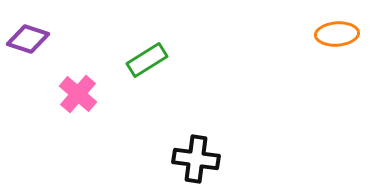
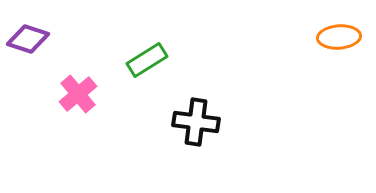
orange ellipse: moved 2 px right, 3 px down
pink cross: rotated 9 degrees clockwise
black cross: moved 37 px up
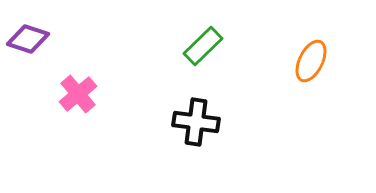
orange ellipse: moved 28 px left, 24 px down; rotated 60 degrees counterclockwise
green rectangle: moved 56 px right, 14 px up; rotated 12 degrees counterclockwise
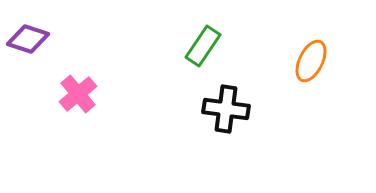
green rectangle: rotated 12 degrees counterclockwise
black cross: moved 30 px right, 13 px up
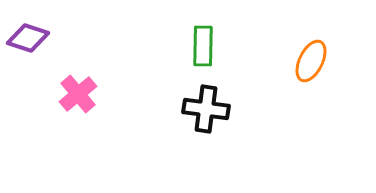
purple diamond: moved 1 px up
green rectangle: rotated 33 degrees counterclockwise
black cross: moved 20 px left
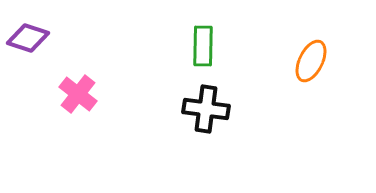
pink cross: rotated 12 degrees counterclockwise
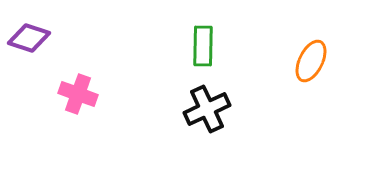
purple diamond: moved 1 px right
pink cross: rotated 18 degrees counterclockwise
black cross: moved 1 px right; rotated 33 degrees counterclockwise
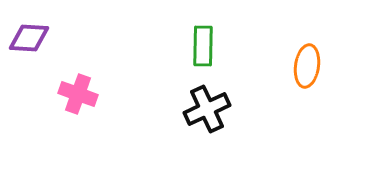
purple diamond: rotated 15 degrees counterclockwise
orange ellipse: moved 4 px left, 5 px down; rotated 18 degrees counterclockwise
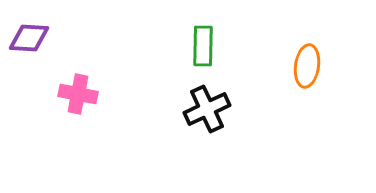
pink cross: rotated 9 degrees counterclockwise
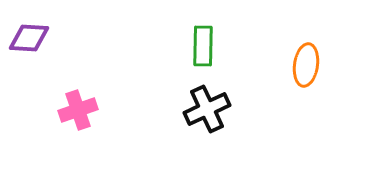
orange ellipse: moved 1 px left, 1 px up
pink cross: moved 16 px down; rotated 30 degrees counterclockwise
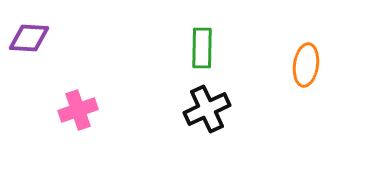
green rectangle: moved 1 px left, 2 px down
